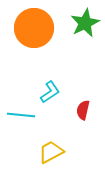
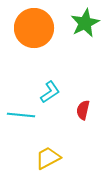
yellow trapezoid: moved 3 px left, 6 px down
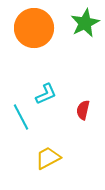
cyan L-shape: moved 4 px left, 2 px down; rotated 10 degrees clockwise
cyan line: moved 2 px down; rotated 56 degrees clockwise
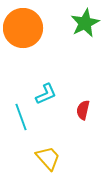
orange circle: moved 11 px left
cyan line: rotated 8 degrees clockwise
yellow trapezoid: rotated 76 degrees clockwise
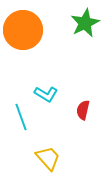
orange circle: moved 2 px down
cyan L-shape: rotated 55 degrees clockwise
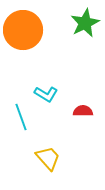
red semicircle: moved 1 px down; rotated 78 degrees clockwise
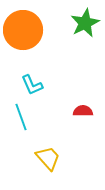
cyan L-shape: moved 14 px left, 9 px up; rotated 35 degrees clockwise
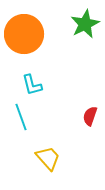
green star: moved 1 px down
orange circle: moved 1 px right, 4 px down
cyan L-shape: rotated 10 degrees clockwise
red semicircle: moved 7 px right, 5 px down; rotated 72 degrees counterclockwise
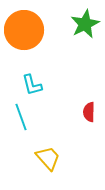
orange circle: moved 4 px up
red semicircle: moved 1 px left, 4 px up; rotated 18 degrees counterclockwise
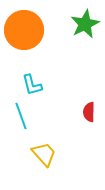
cyan line: moved 1 px up
yellow trapezoid: moved 4 px left, 4 px up
